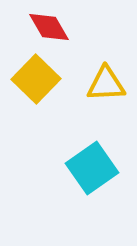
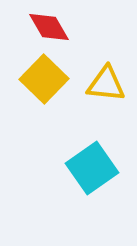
yellow square: moved 8 px right
yellow triangle: rotated 9 degrees clockwise
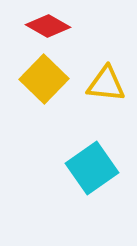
red diamond: moved 1 px left, 1 px up; rotated 30 degrees counterclockwise
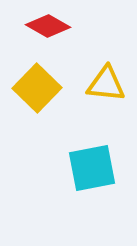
yellow square: moved 7 px left, 9 px down
cyan square: rotated 24 degrees clockwise
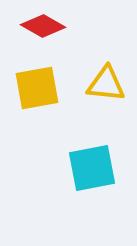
red diamond: moved 5 px left
yellow square: rotated 36 degrees clockwise
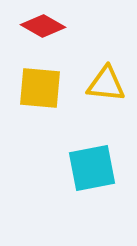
yellow square: moved 3 px right; rotated 15 degrees clockwise
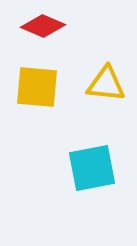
red diamond: rotated 6 degrees counterclockwise
yellow square: moved 3 px left, 1 px up
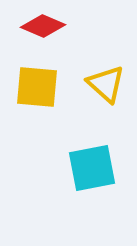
yellow triangle: rotated 36 degrees clockwise
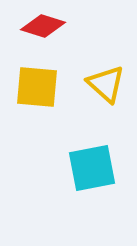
red diamond: rotated 6 degrees counterclockwise
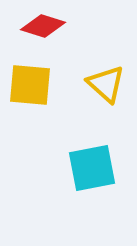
yellow square: moved 7 px left, 2 px up
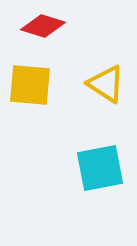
yellow triangle: rotated 9 degrees counterclockwise
cyan square: moved 8 px right
